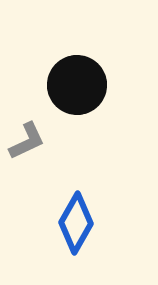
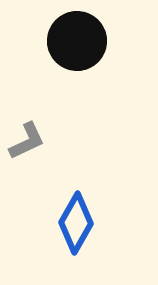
black circle: moved 44 px up
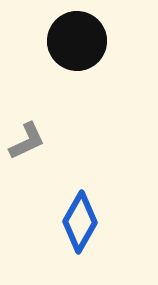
blue diamond: moved 4 px right, 1 px up
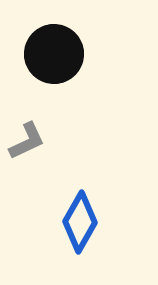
black circle: moved 23 px left, 13 px down
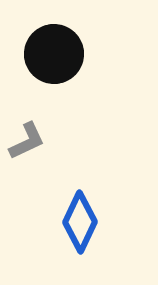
blue diamond: rotated 4 degrees counterclockwise
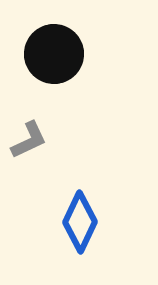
gray L-shape: moved 2 px right, 1 px up
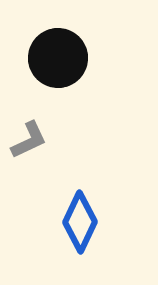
black circle: moved 4 px right, 4 px down
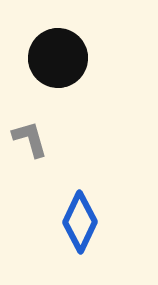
gray L-shape: moved 1 px right, 1 px up; rotated 81 degrees counterclockwise
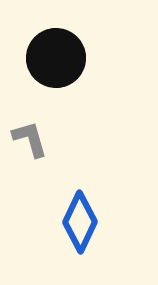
black circle: moved 2 px left
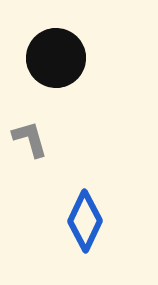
blue diamond: moved 5 px right, 1 px up
